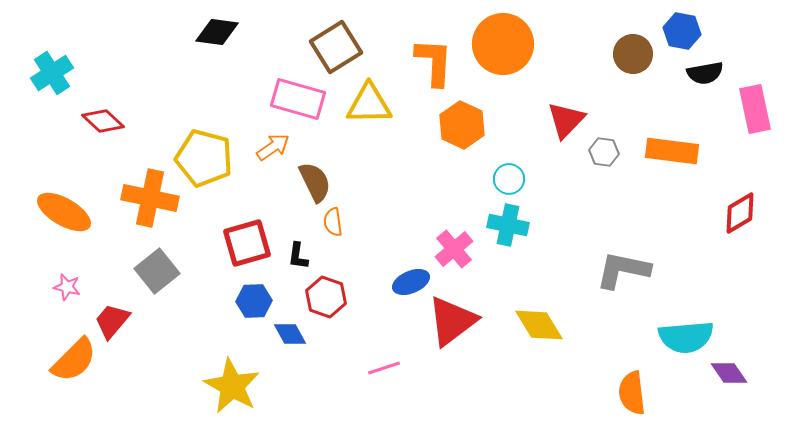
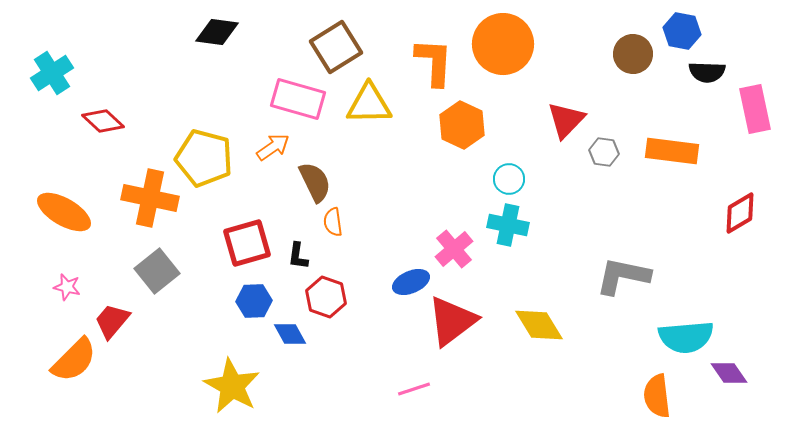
black semicircle at (705, 73): moved 2 px right, 1 px up; rotated 12 degrees clockwise
gray L-shape at (623, 270): moved 6 px down
pink line at (384, 368): moved 30 px right, 21 px down
orange semicircle at (632, 393): moved 25 px right, 3 px down
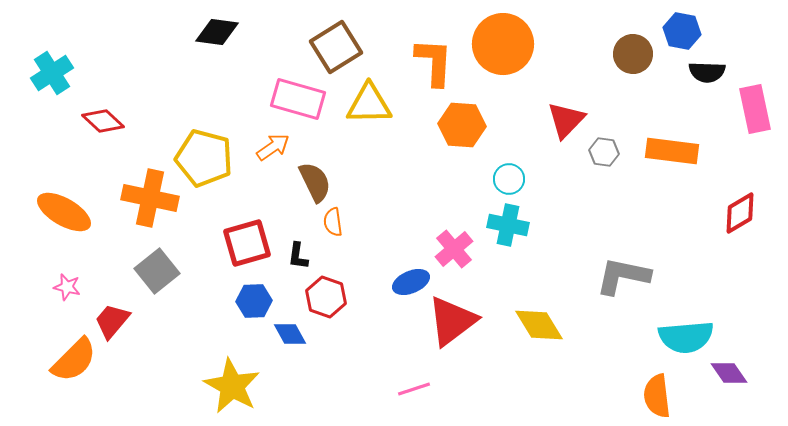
orange hexagon at (462, 125): rotated 21 degrees counterclockwise
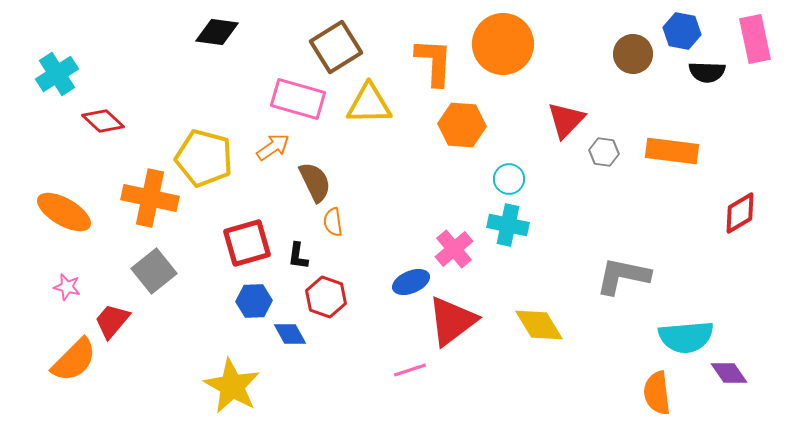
cyan cross at (52, 73): moved 5 px right, 1 px down
pink rectangle at (755, 109): moved 70 px up
gray square at (157, 271): moved 3 px left
pink line at (414, 389): moved 4 px left, 19 px up
orange semicircle at (657, 396): moved 3 px up
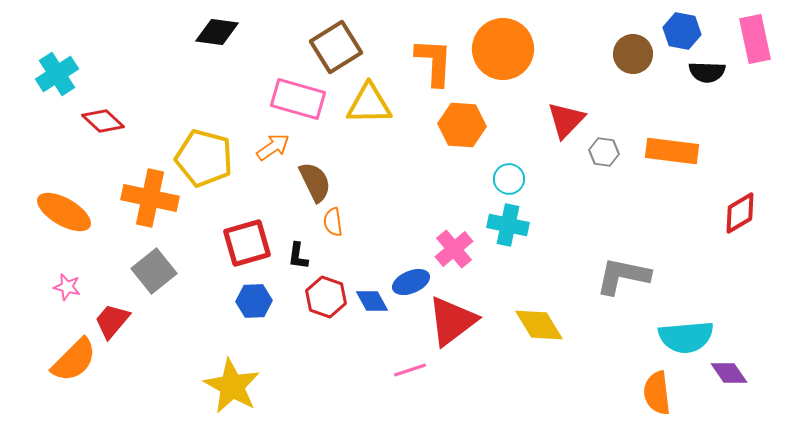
orange circle at (503, 44): moved 5 px down
blue diamond at (290, 334): moved 82 px right, 33 px up
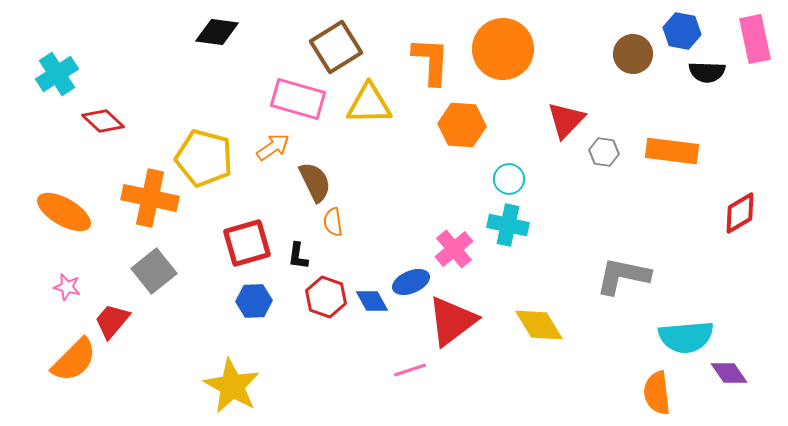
orange L-shape at (434, 62): moved 3 px left, 1 px up
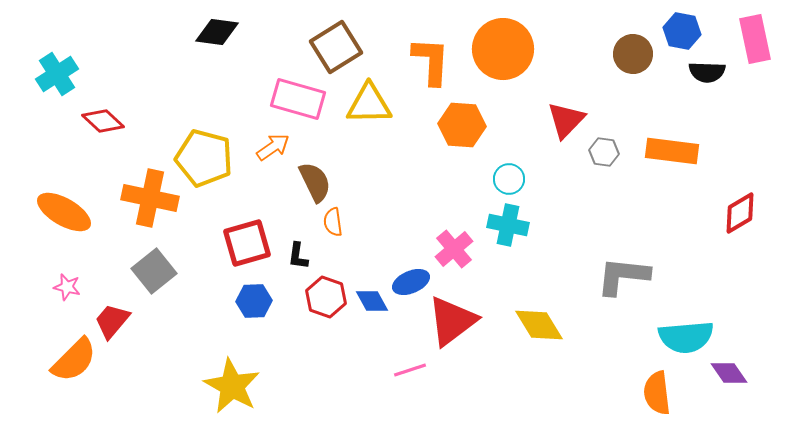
gray L-shape at (623, 276): rotated 6 degrees counterclockwise
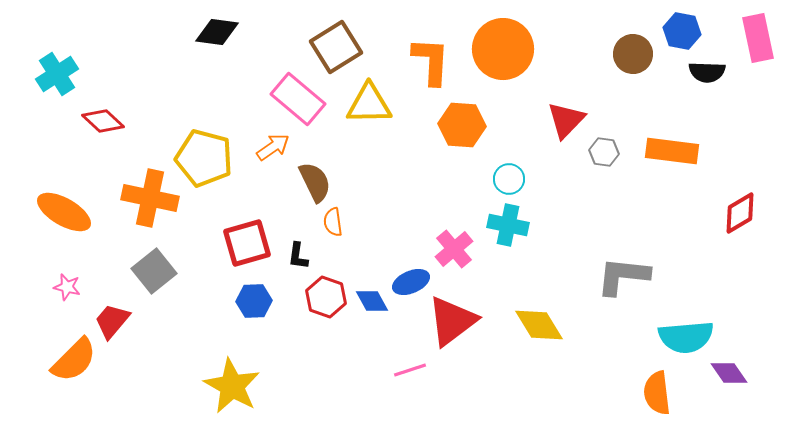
pink rectangle at (755, 39): moved 3 px right, 1 px up
pink rectangle at (298, 99): rotated 24 degrees clockwise
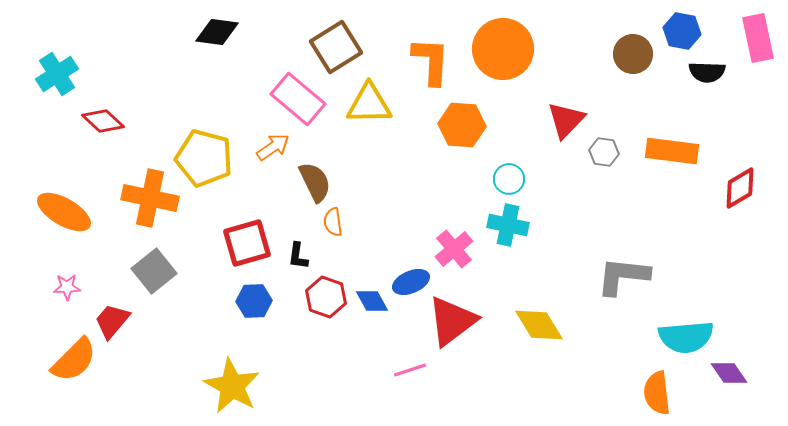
red diamond at (740, 213): moved 25 px up
pink star at (67, 287): rotated 16 degrees counterclockwise
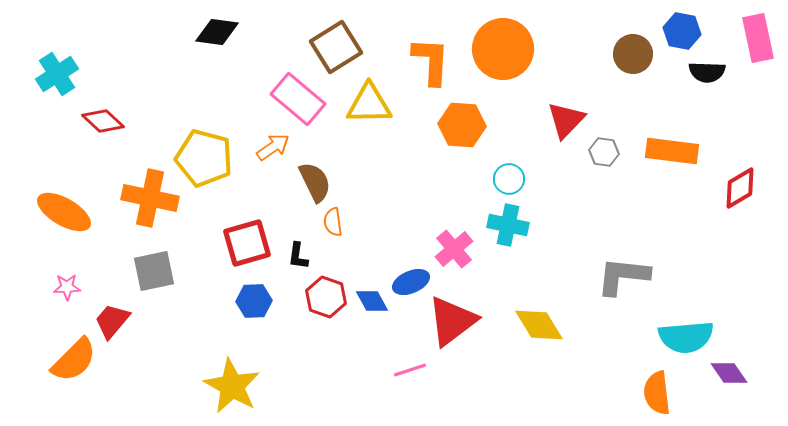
gray square at (154, 271): rotated 27 degrees clockwise
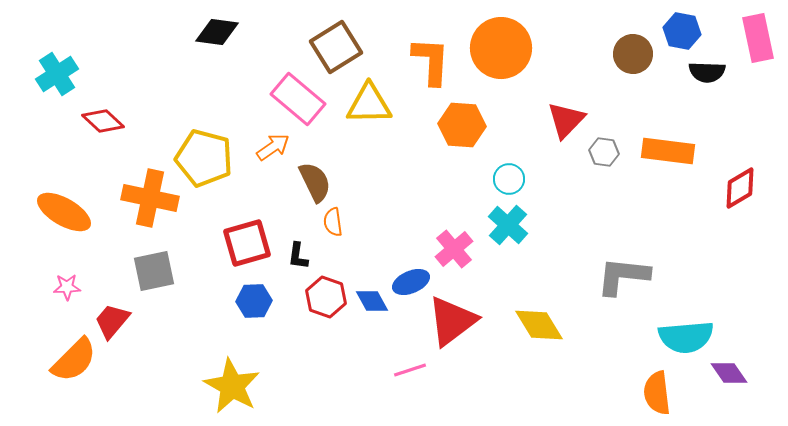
orange circle at (503, 49): moved 2 px left, 1 px up
orange rectangle at (672, 151): moved 4 px left
cyan cross at (508, 225): rotated 30 degrees clockwise
